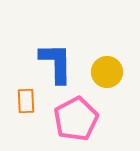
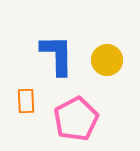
blue L-shape: moved 1 px right, 8 px up
yellow circle: moved 12 px up
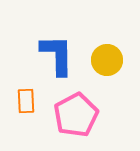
pink pentagon: moved 4 px up
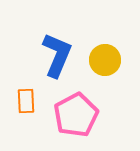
blue L-shape: rotated 24 degrees clockwise
yellow circle: moved 2 px left
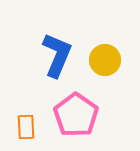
orange rectangle: moved 26 px down
pink pentagon: rotated 9 degrees counterclockwise
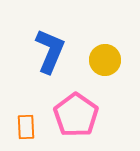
blue L-shape: moved 7 px left, 4 px up
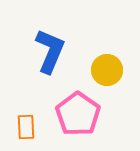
yellow circle: moved 2 px right, 10 px down
pink pentagon: moved 2 px right, 1 px up
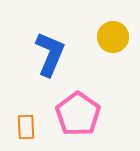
blue L-shape: moved 3 px down
yellow circle: moved 6 px right, 33 px up
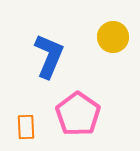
blue L-shape: moved 1 px left, 2 px down
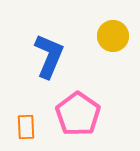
yellow circle: moved 1 px up
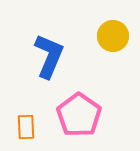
pink pentagon: moved 1 px right, 1 px down
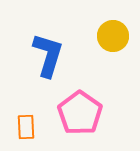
blue L-shape: moved 1 px left, 1 px up; rotated 6 degrees counterclockwise
pink pentagon: moved 1 px right, 2 px up
